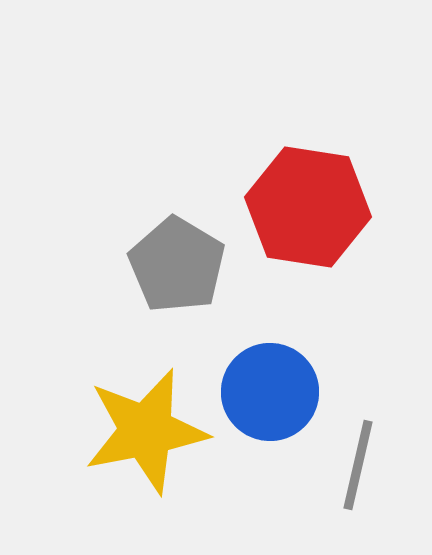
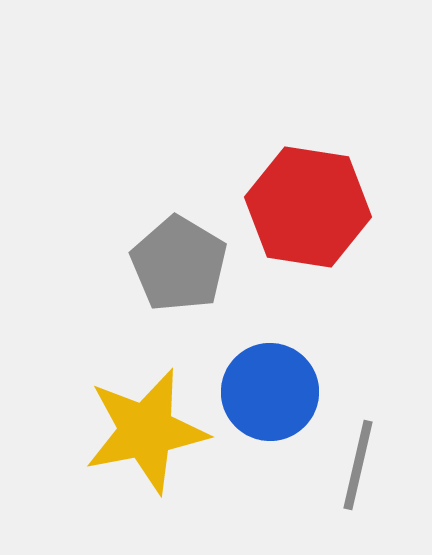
gray pentagon: moved 2 px right, 1 px up
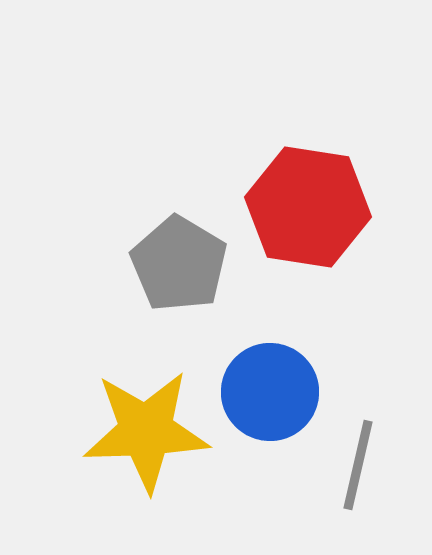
yellow star: rotated 9 degrees clockwise
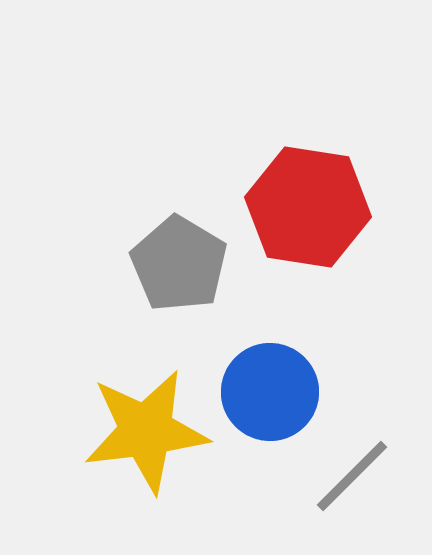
yellow star: rotated 5 degrees counterclockwise
gray line: moved 6 px left, 11 px down; rotated 32 degrees clockwise
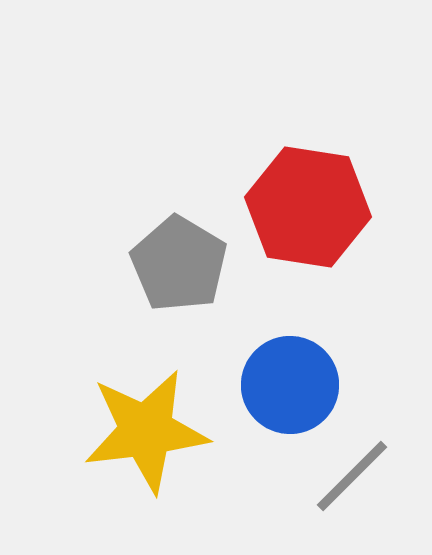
blue circle: moved 20 px right, 7 px up
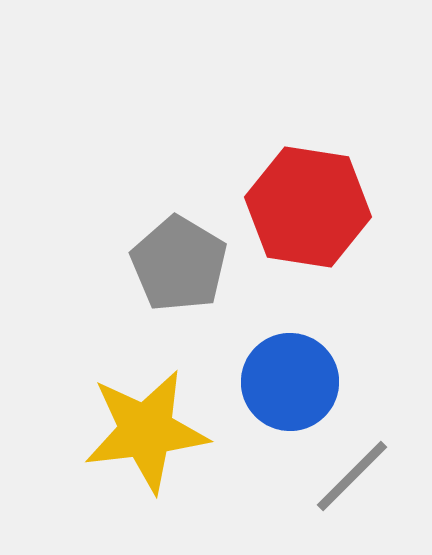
blue circle: moved 3 px up
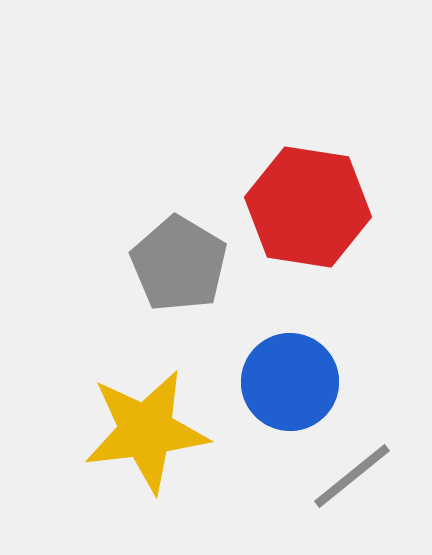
gray line: rotated 6 degrees clockwise
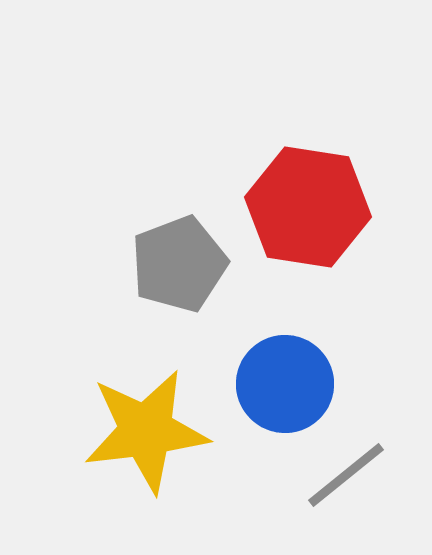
gray pentagon: rotated 20 degrees clockwise
blue circle: moved 5 px left, 2 px down
gray line: moved 6 px left, 1 px up
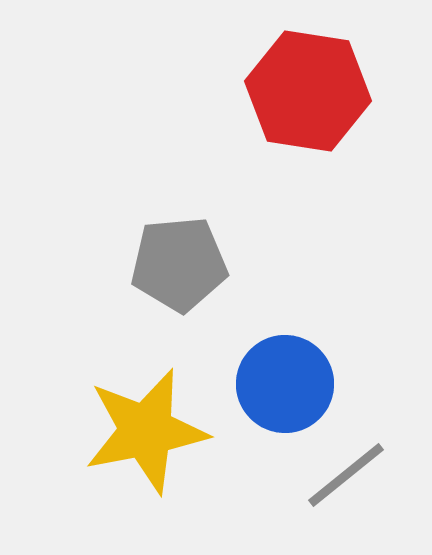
red hexagon: moved 116 px up
gray pentagon: rotated 16 degrees clockwise
yellow star: rotated 4 degrees counterclockwise
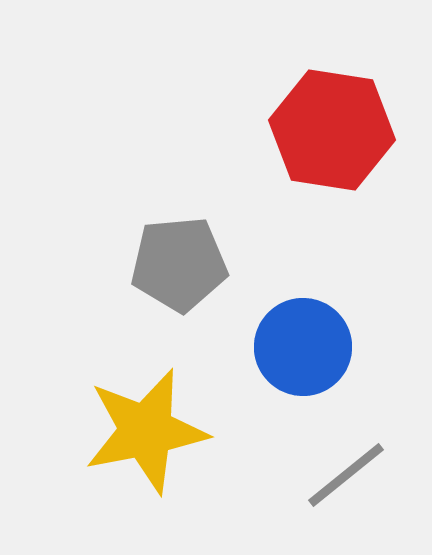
red hexagon: moved 24 px right, 39 px down
blue circle: moved 18 px right, 37 px up
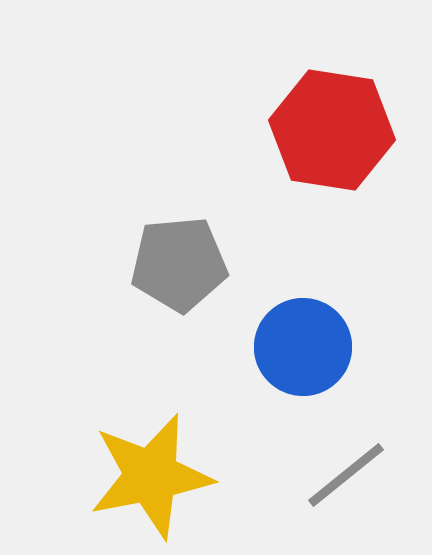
yellow star: moved 5 px right, 45 px down
